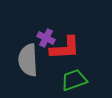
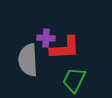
purple cross: rotated 24 degrees counterclockwise
green trapezoid: rotated 44 degrees counterclockwise
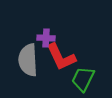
red L-shape: moved 4 px left, 9 px down; rotated 68 degrees clockwise
green trapezoid: moved 9 px right, 1 px up
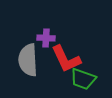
red L-shape: moved 5 px right, 2 px down
green trapezoid: rotated 96 degrees counterclockwise
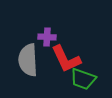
purple cross: moved 1 px right, 1 px up
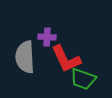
gray semicircle: moved 3 px left, 3 px up
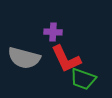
purple cross: moved 6 px right, 5 px up
gray semicircle: moved 1 px left, 1 px down; rotated 72 degrees counterclockwise
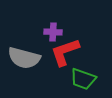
red L-shape: moved 1 px left, 7 px up; rotated 96 degrees clockwise
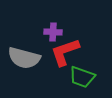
green trapezoid: moved 1 px left, 2 px up
